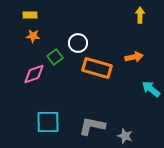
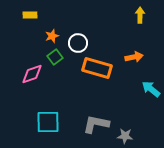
orange star: moved 19 px right; rotated 24 degrees counterclockwise
pink diamond: moved 2 px left
gray L-shape: moved 4 px right, 2 px up
gray star: rotated 14 degrees counterclockwise
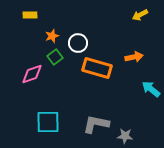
yellow arrow: rotated 119 degrees counterclockwise
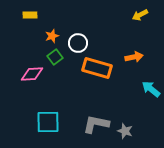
pink diamond: rotated 15 degrees clockwise
gray star: moved 5 px up; rotated 14 degrees clockwise
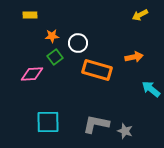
orange star: rotated 16 degrees clockwise
orange rectangle: moved 2 px down
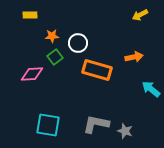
cyan square: moved 3 px down; rotated 10 degrees clockwise
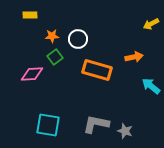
yellow arrow: moved 11 px right, 9 px down
white circle: moved 4 px up
cyan arrow: moved 3 px up
